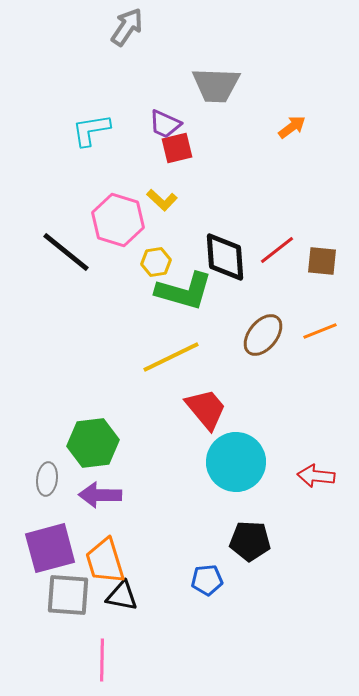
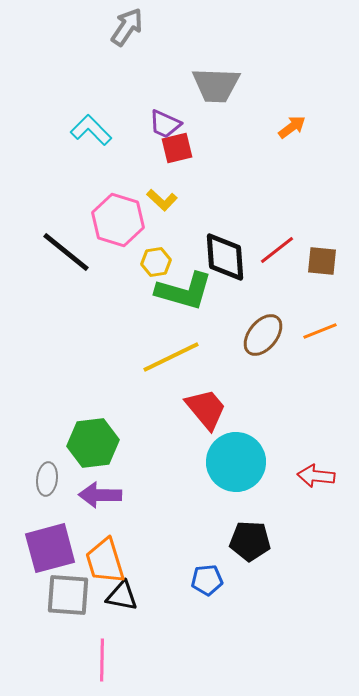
cyan L-shape: rotated 54 degrees clockwise
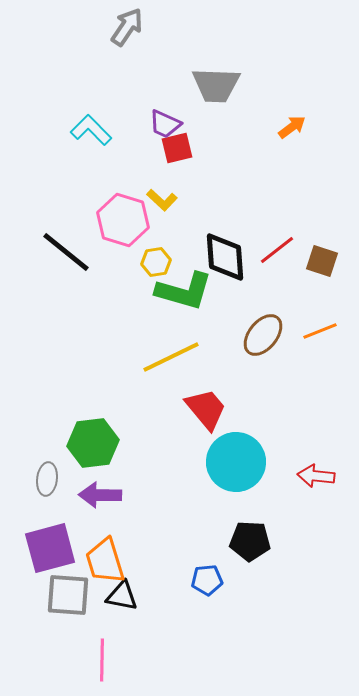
pink hexagon: moved 5 px right
brown square: rotated 12 degrees clockwise
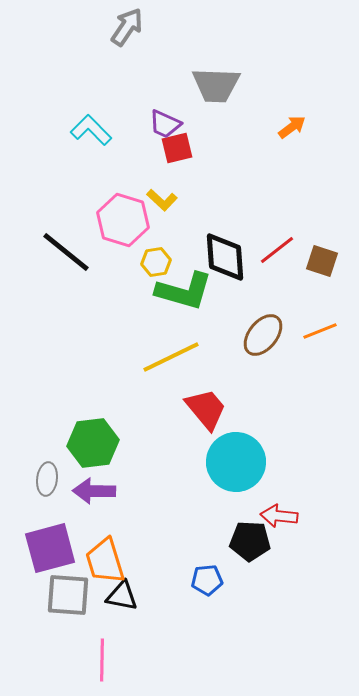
red arrow: moved 37 px left, 40 px down
purple arrow: moved 6 px left, 4 px up
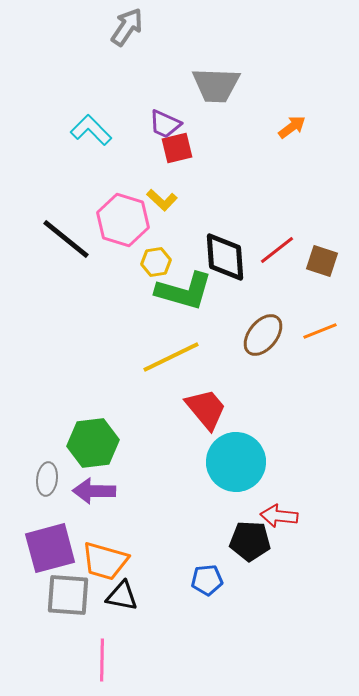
black line: moved 13 px up
orange trapezoid: rotated 57 degrees counterclockwise
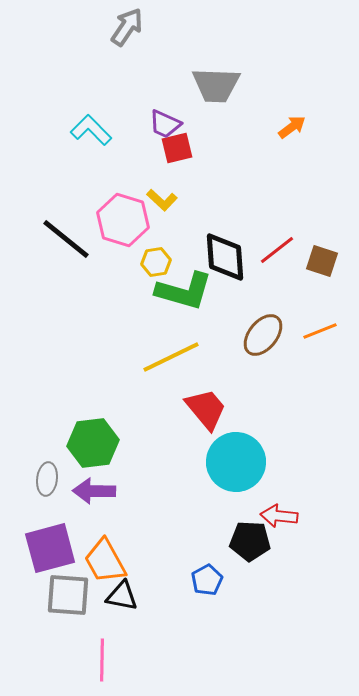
orange trapezoid: rotated 45 degrees clockwise
blue pentagon: rotated 24 degrees counterclockwise
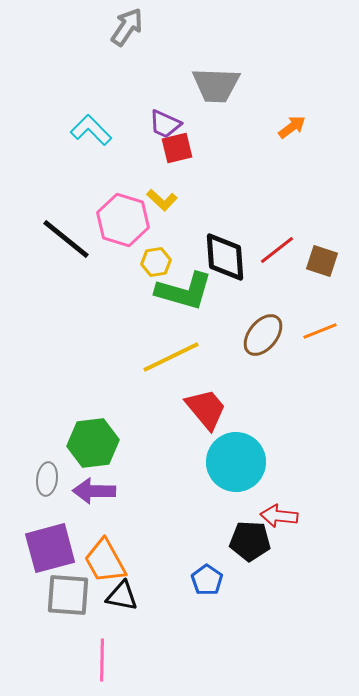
blue pentagon: rotated 8 degrees counterclockwise
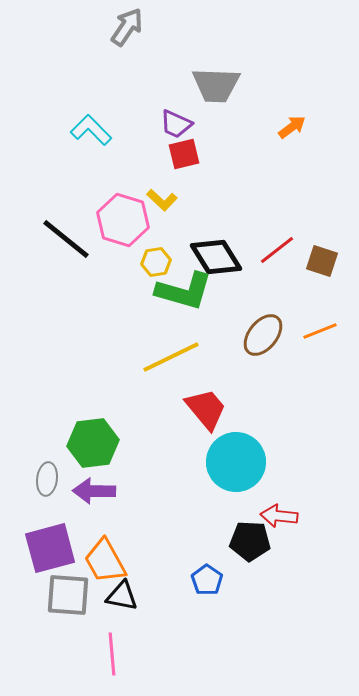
purple trapezoid: moved 11 px right
red square: moved 7 px right, 6 px down
black diamond: moved 9 px left; rotated 28 degrees counterclockwise
pink line: moved 10 px right, 6 px up; rotated 6 degrees counterclockwise
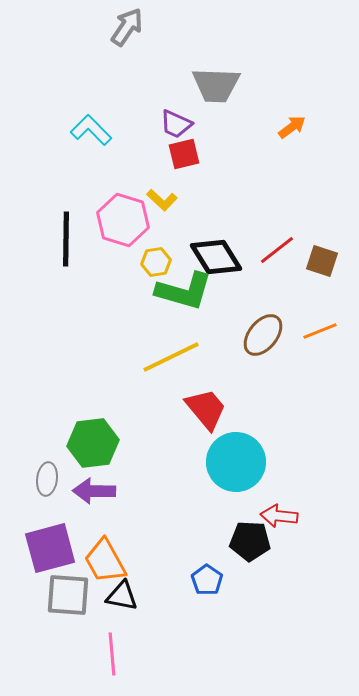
black line: rotated 52 degrees clockwise
